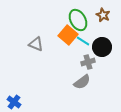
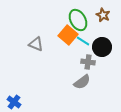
gray cross: rotated 24 degrees clockwise
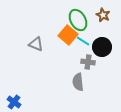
gray semicircle: moved 4 px left; rotated 120 degrees clockwise
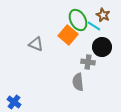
cyan line: moved 11 px right, 15 px up
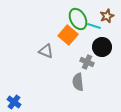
brown star: moved 4 px right, 1 px down; rotated 24 degrees clockwise
green ellipse: moved 1 px up
cyan line: rotated 16 degrees counterclockwise
gray triangle: moved 10 px right, 7 px down
gray cross: moved 1 px left; rotated 16 degrees clockwise
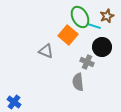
green ellipse: moved 2 px right, 2 px up
